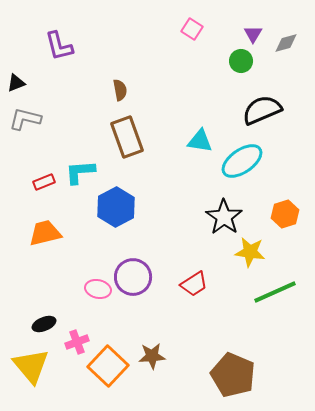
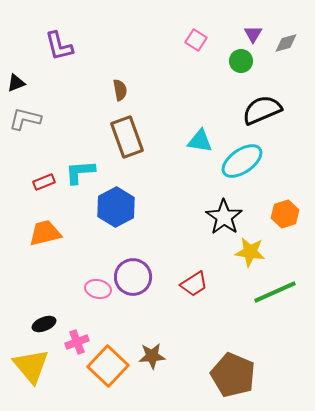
pink square: moved 4 px right, 11 px down
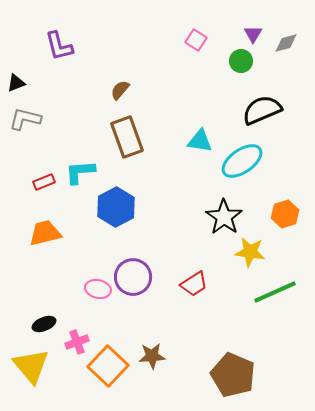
brown semicircle: rotated 130 degrees counterclockwise
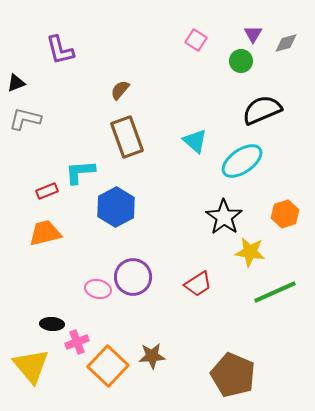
purple L-shape: moved 1 px right, 4 px down
cyan triangle: moved 5 px left; rotated 32 degrees clockwise
red rectangle: moved 3 px right, 9 px down
red trapezoid: moved 4 px right
black ellipse: moved 8 px right; rotated 25 degrees clockwise
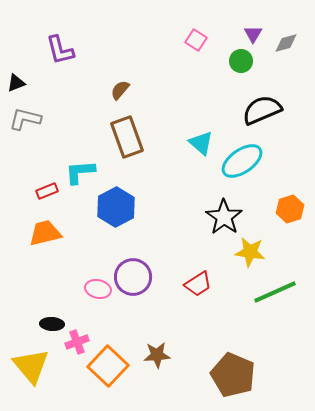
cyan triangle: moved 6 px right, 2 px down
orange hexagon: moved 5 px right, 5 px up
brown star: moved 5 px right, 1 px up
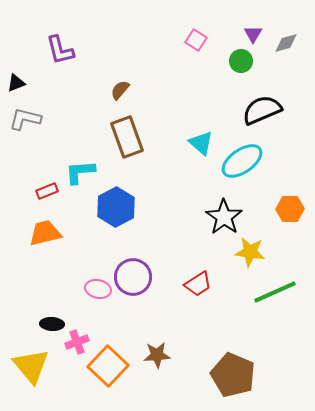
orange hexagon: rotated 16 degrees clockwise
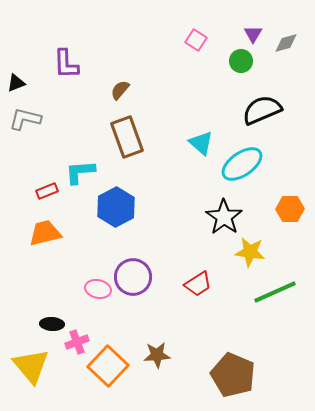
purple L-shape: moved 6 px right, 14 px down; rotated 12 degrees clockwise
cyan ellipse: moved 3 px down
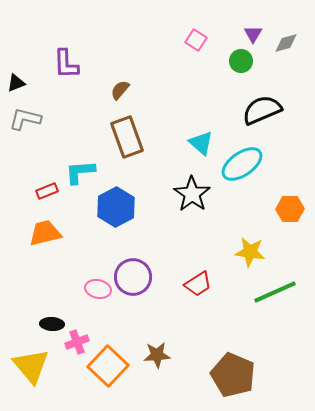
black star: moved 32 px left, 23 px up
